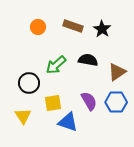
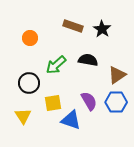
orange circle: moved 8 px left, 11 px down
brown triangle: moved 3 px down
blue triangle: moved 3 px right, 2 px up
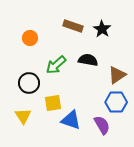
purple semicircle: moved 13 px right, 24 px down
